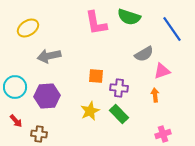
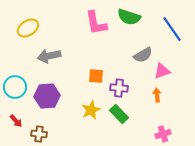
gray semicircle: moved 1 px left, 1 px down
orange arrow: moved 2 px right
yellow star: moved 1 px right, 1 px up
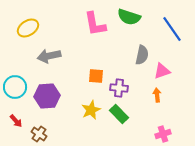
pink L-shape: moved 1 px left, 1 px down
gray semicircle: moved 1 px left; rotated 48 degrees counterclockwise
brown cross: rotated 28 degrees clockwise
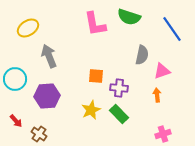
gray arrow: rotated 80 degrees clockwise
cyan circle: moved 8 px up
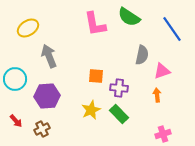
green semicircle: rotated 15 degrees clockwise
brown cross: moved 3 px right, 5 px up; rotated 28 degrees clockwise
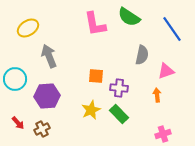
pink triangle: moved 4 px right
red arrow: moved 2 px right, 2 px down
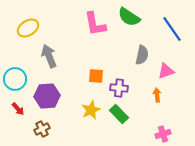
red arrow: moved 14 px up
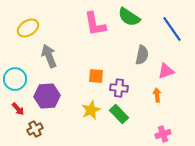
brown cross: moved 7 px left
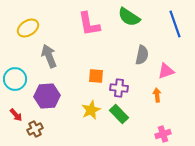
pink L-shape: moved 6 px left
blue line: moved 3 px right, 5 px up; rotated 16 degrees clockwise
red arrow: moved 2 px left, 6 px down
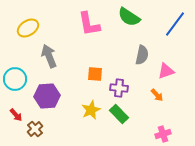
blue line: rotated 56 degrees clockwise
orange square: moved 1 px left, 2 px up
orange arrow: rotated 144 degrees clockwise
brown cross: rotated 14 degrees counterclockwise
